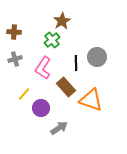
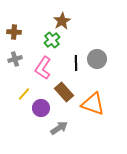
gray circle: moved 2 px down
brown rectangle: moved 2 px left, 5 px down
orange triangle: moved 2 px right, 4 px down
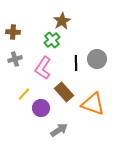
brown cross: moved 1 px left
gray arrow: moved 2 px down
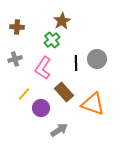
brown cross: moved 4 px right, 5 px up
